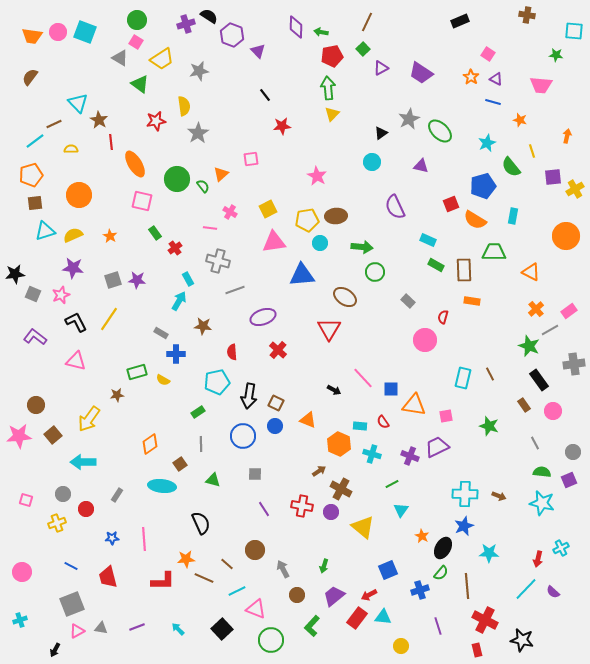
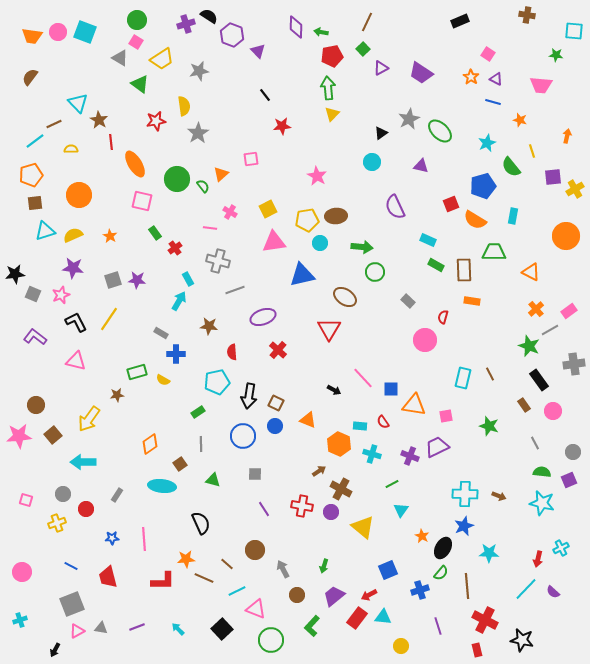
blue triangle at (302, 275): rotated 8 degrees counterclockwise
brown star at (203, 326): moved 6 px right
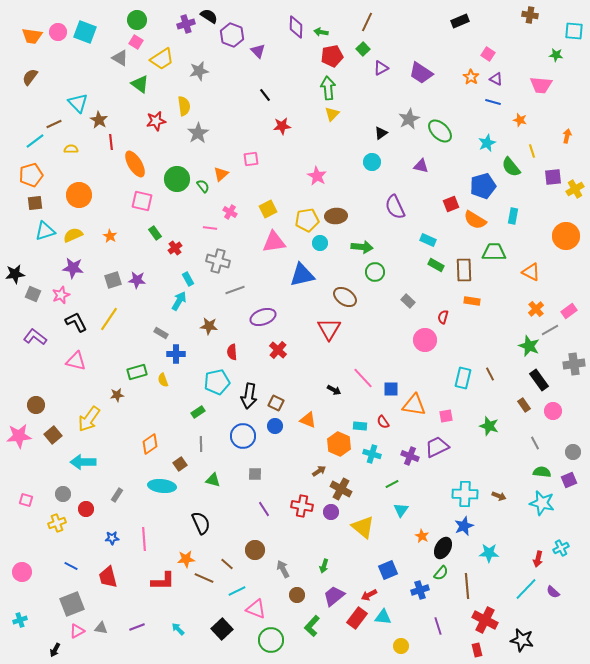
brown cross at (527, 15): moved 3 px right
yellow semicircle at (163, 380): rotated 40 degrees clockwise
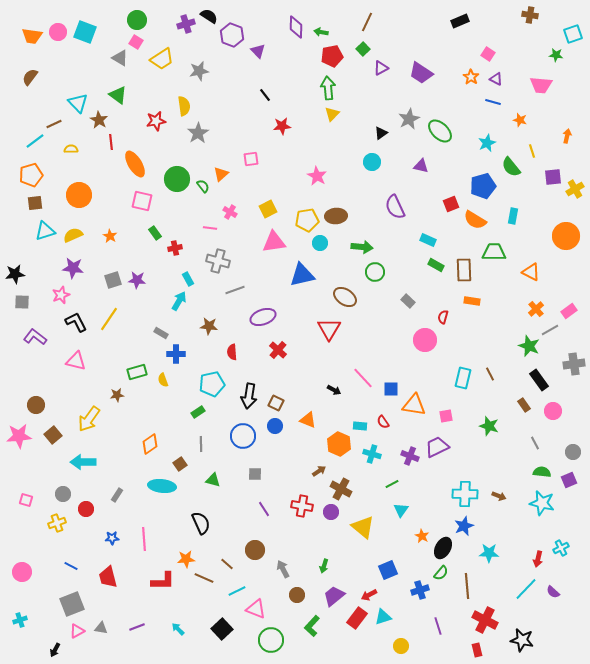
cyan square at (574, 31): moved 1 px left, 3 px down; rotated 24 degrees counterclockwise
green triangle at (140, 84): moved 22 px left, 11 px down
red cross at (175, 248): rotated 24 degrees clockwise
gray square at (33, 294): moved 11 px left, 8 px down; rotated 21 degrees counterclockwise
cyan pentagon at (217, 382): moved 5 px left, 2 px down
cyan triangle at (383, 617): rotated 24 degrees counterclockwise
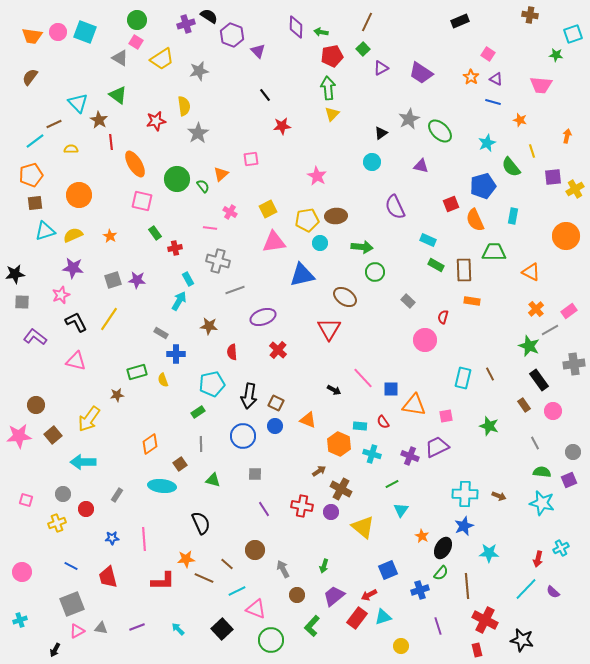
orange semicircle at (475, 220): rotated 35 degrees clockwise
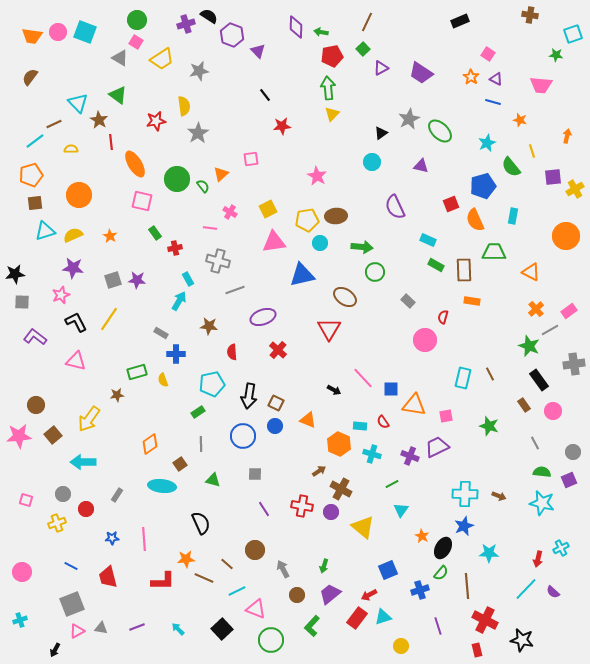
purple trapezoid at (334, 596): moved 4 px left, 2 px up
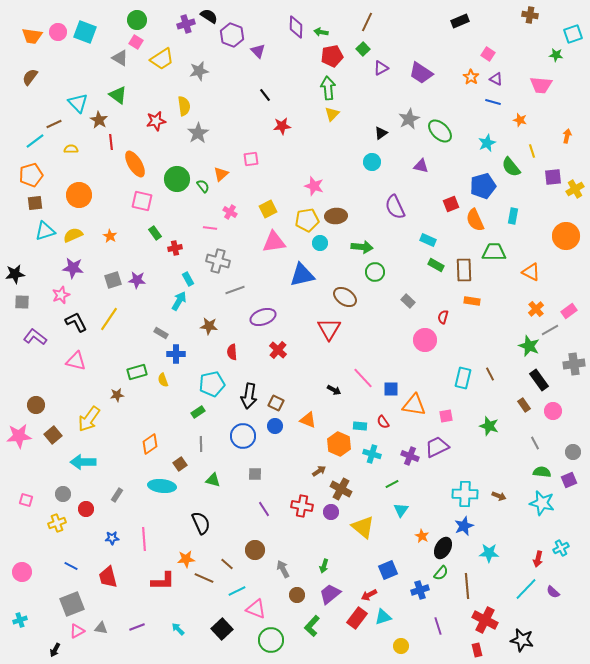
pink star at (317, 176): moved 3 px left, 10 px down; rotated 12 degrees counterclockwise
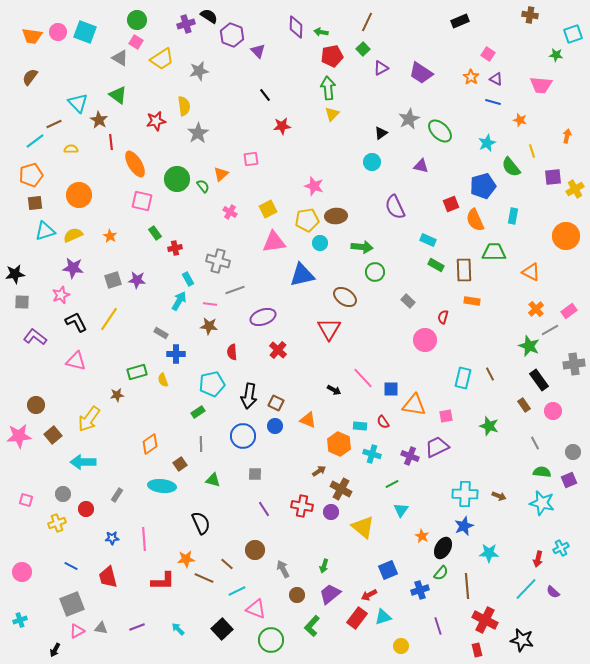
pink line at (210, 228): moved 76 px down
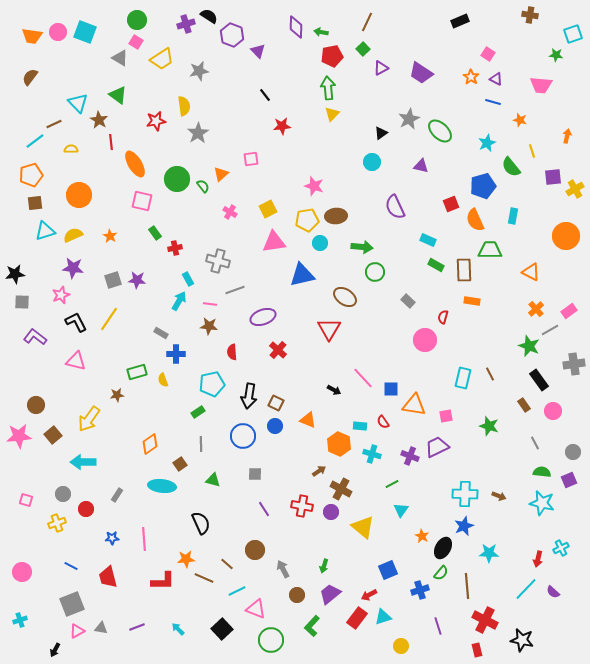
green trapezoid at (494, 252): moved 4 px left, 2 px up
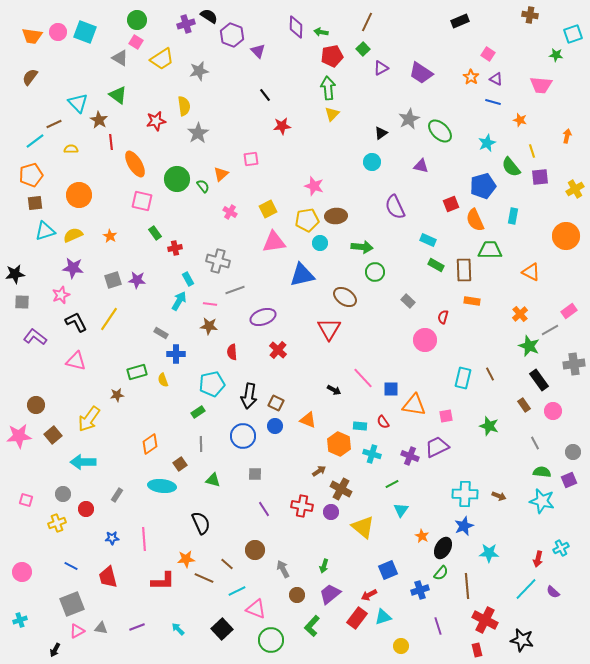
purple square at (553, 177): moved 13 px left
orange cross at (536, 309): moved 16 px left, 5 px down
cyan star at (542, 503): moved 2 px up
